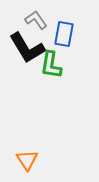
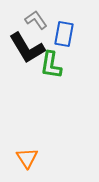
orange triangle: moved 2 px up
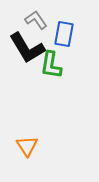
orange triangle: moved 12 px up
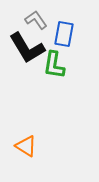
green L-shape: moved 3 px right
orange triangle: moved 1 px left; rotated 25 degrees counterclockwise
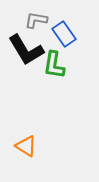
gray L-shape: rotated 45 degrees counterclockwise
blue rectangle: rotated 45 degrees counterclockwise
black L-shape: moved 1 px left, 2 px down
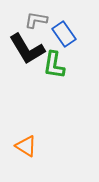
black L-shape: moved 1 px right, 1 px up
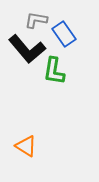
black L-shape: rotated 9 degrees counterclockwise
green L-shape: moved 6 px down
